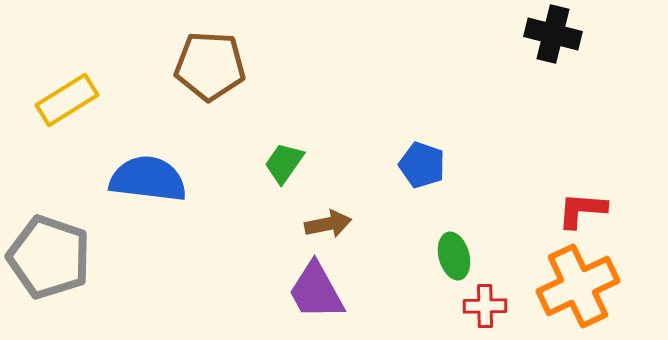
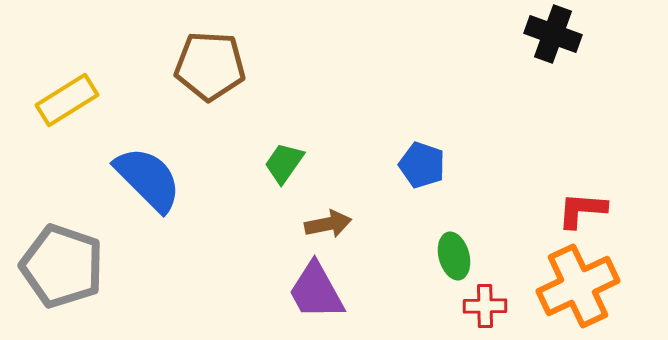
black cross: rotated 6 degrees clockwise
blue semicircle: rotated 38 degrees clockwise
gray pentagon: moved 13 px right, 9 px down
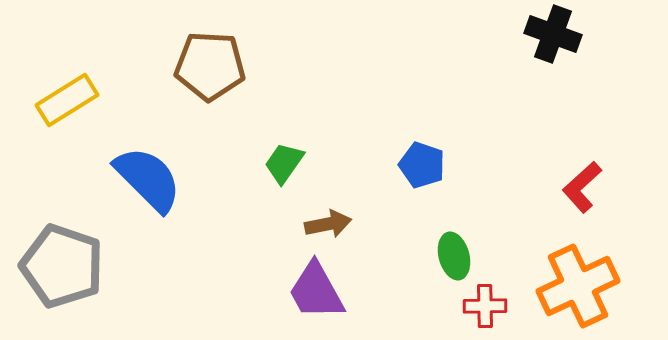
red L-shape: moved 23 px up; rotated 46 degrees counterclockwise
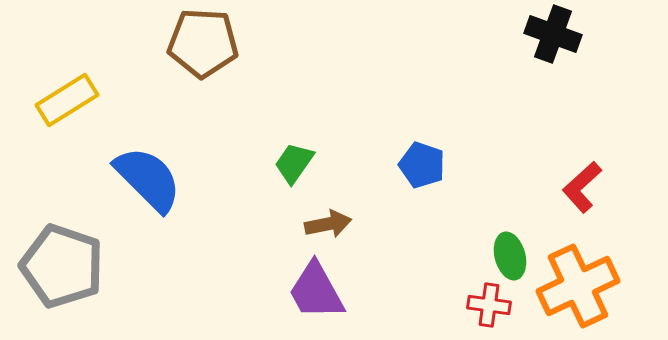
brown pentagon: moved 7 px left, 23 px up
green trapezoid: moved 10 px right
green ellipse: moved 56 px right
red cross: moved 4 px right, 1 px up; rotated 9 degrees clockwise
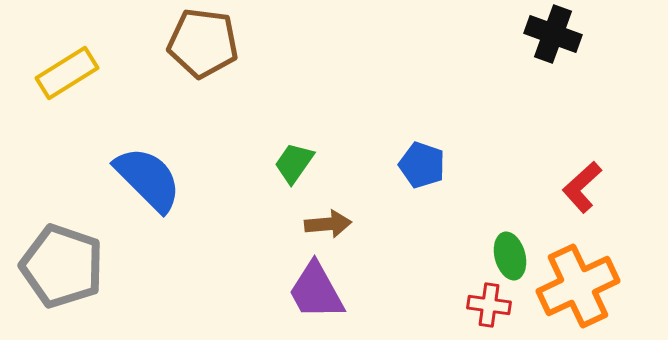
brown pentagon: rotated 4 degrees clockwise
yellow rectangle: moved 27 px up
brown arrow: rotated 6 degrees clockwise
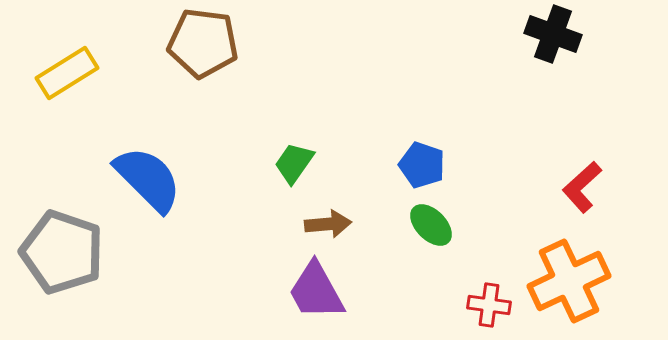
green ellipse: moved 79 px left, 31 px up; rotated 30 degrees counterclockwise
gray pentagon: moved 14 px up
orange cross: moved 9 px left, 5 px up
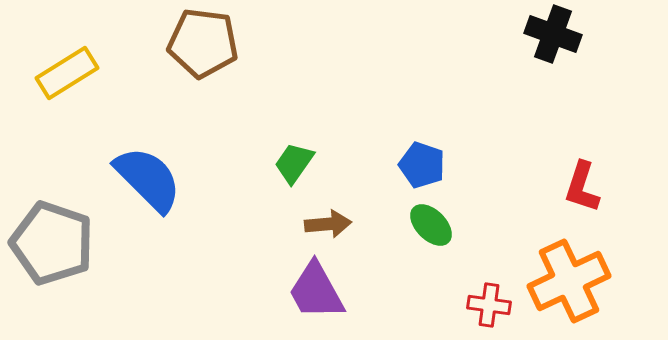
red L-shape: rotated 30 degrees counterclockwise
gray pentagon: moved 10 px left, 9 px up
